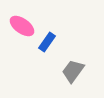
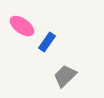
gray trapezoid: moved 8 px left, 5 px down; rotated 10 degrees clockwise
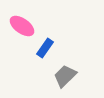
blue rectangle: moved 2 px left, 6 px down
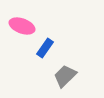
pink ellipse: rotated 15 degrees counterclockwise
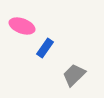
gray trapezoid: moved 9 px right, 1 px up
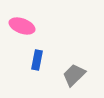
blue rectangle: moved 8 px left, 12 px down; rotated 24 degrees counterclockwise
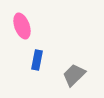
pink ellipse: rotated 50 degrees clockwise
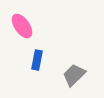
pink ellipse: rotated 15 degrees counterclockwise
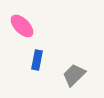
pink ellipse: rotated 10 degrees counterclockwise
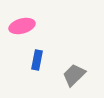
pink ellipse: rotated 60 degrees counterclockwise
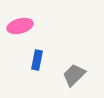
pink ellipse: moved 2 px left
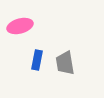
gray trapezoid: moved 9 px left, 12 px up; rotated 55 degrees counterclockwise
